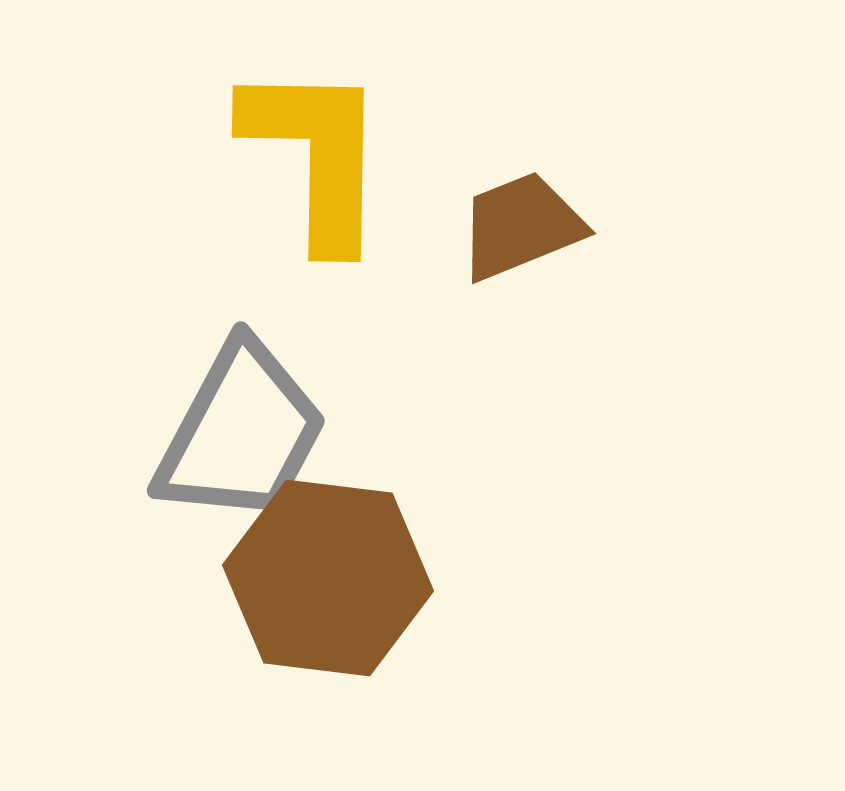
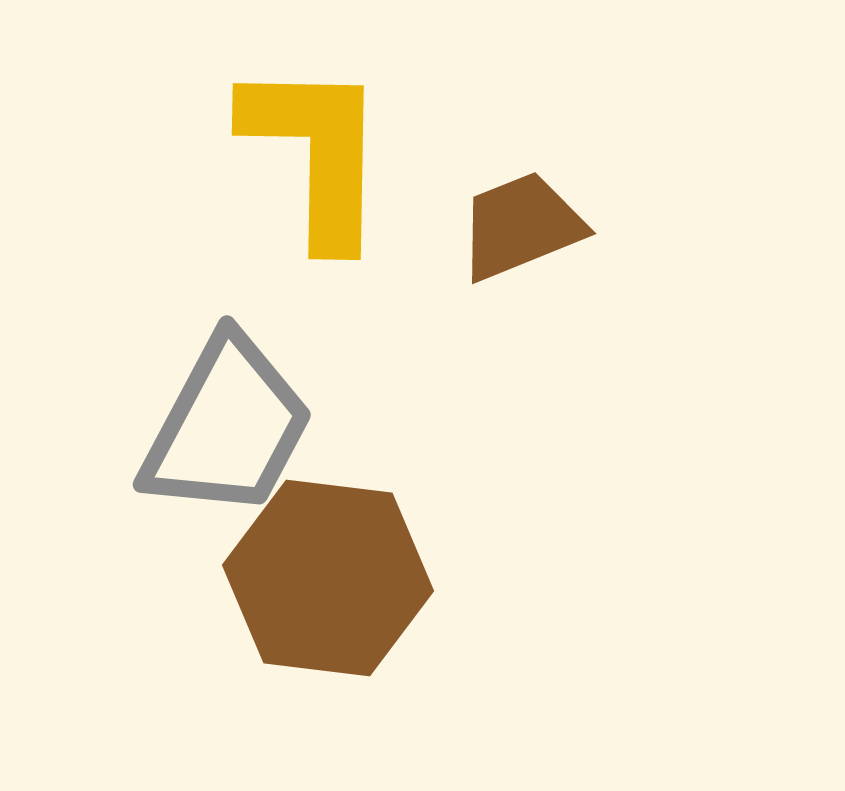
yellow L-shape: moved 2 px up
gray trapezoid: moved 14 px left, 6 px up
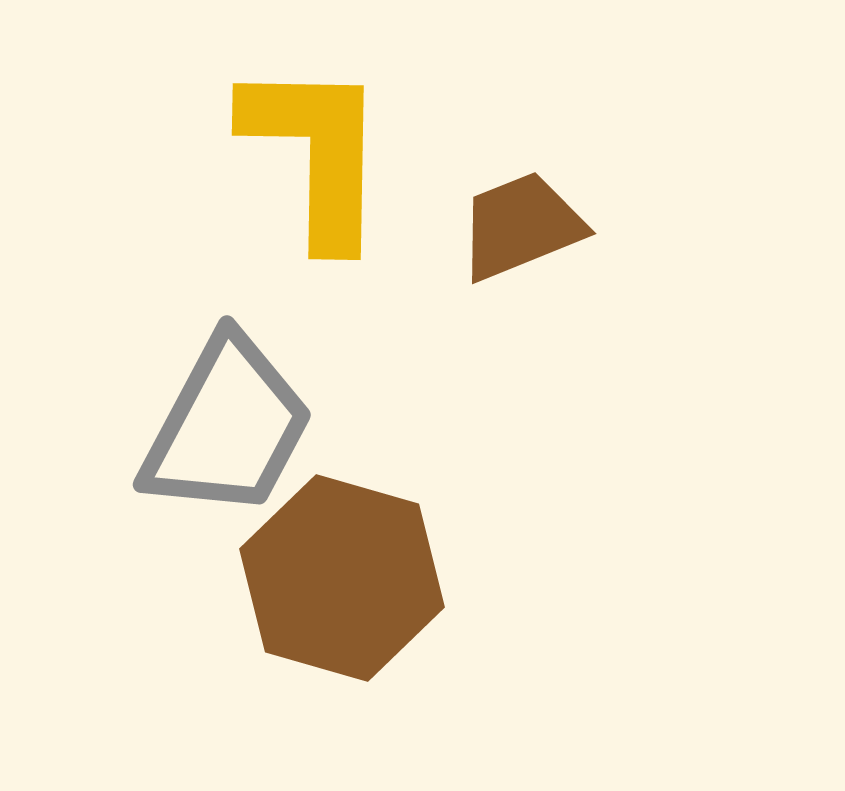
brown hexagon: moved 14 px right; rotated 9 degrees clockwise
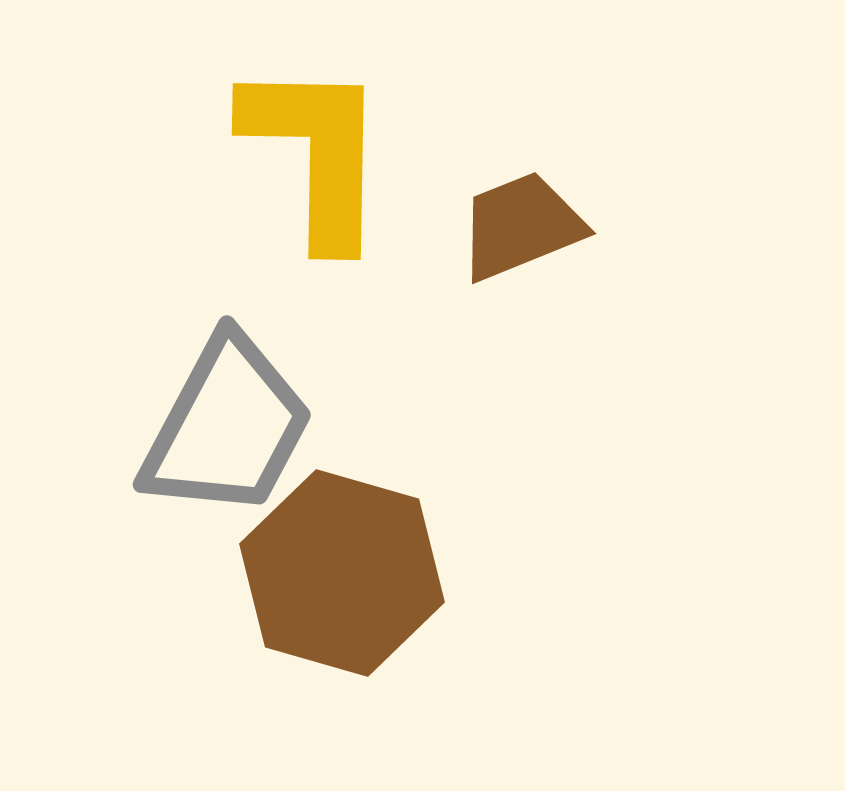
brown hexagon: moved 5 px up
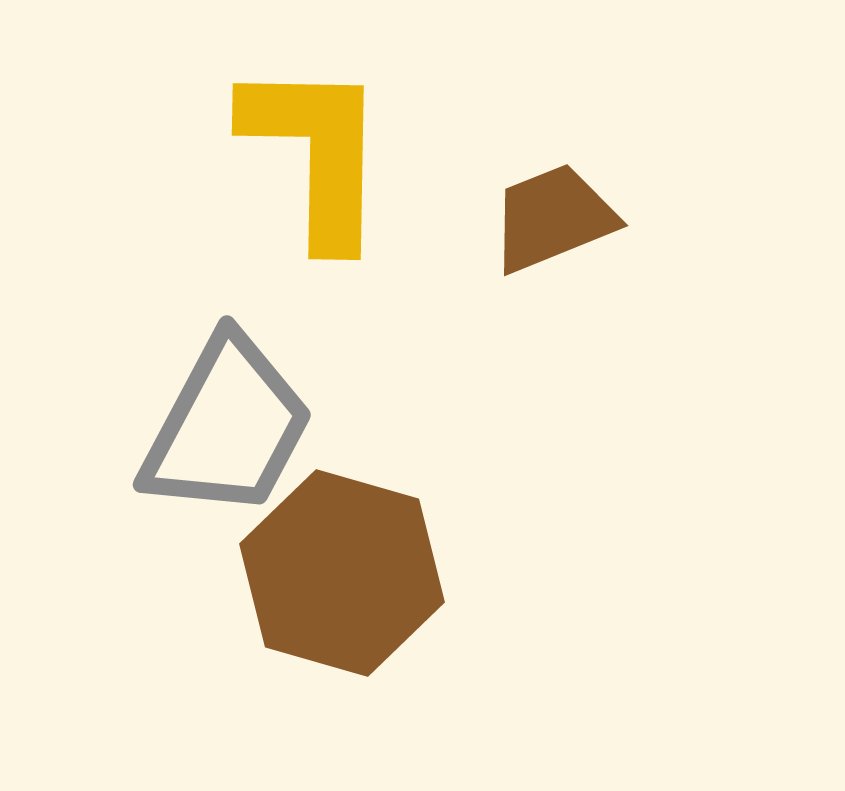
brown trapezoid: moved 32 px right, 8 px up
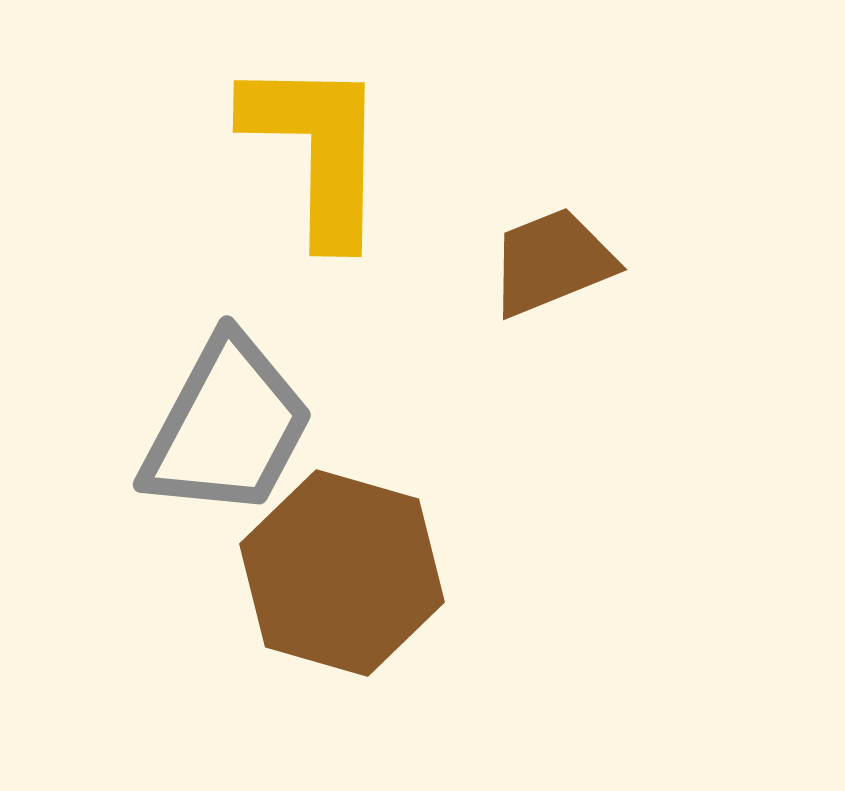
yellow L-shape: moved 1 px right, 3 px up
brown trapezoid: moved 1 px left, 44 px down
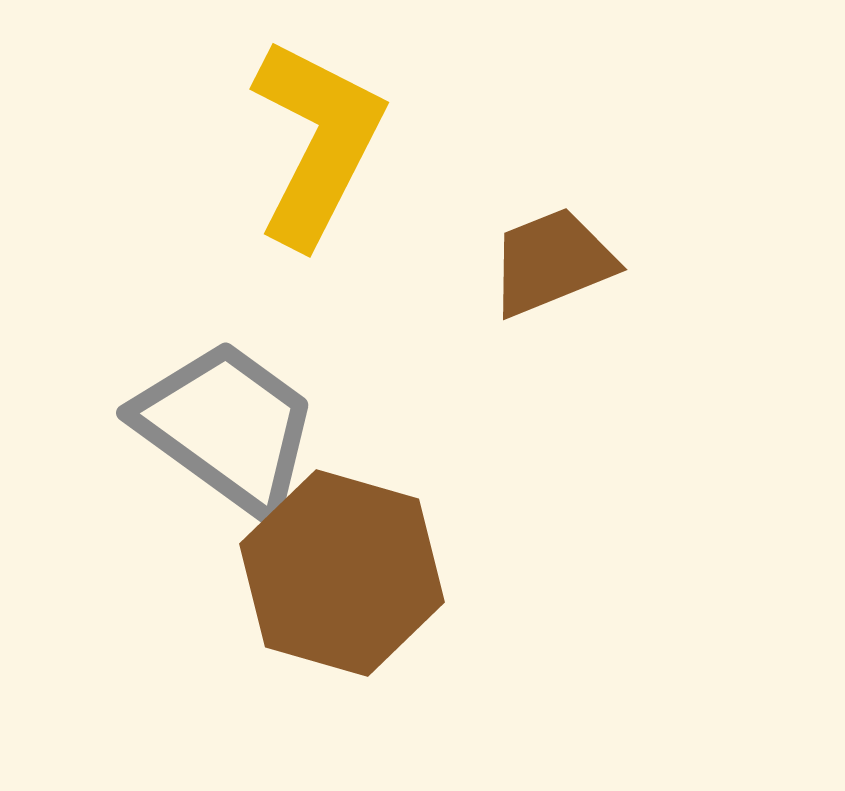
yellow L-shape: moved 8 px up; rotated 26 degrees clockwise
gray trapezoid: rotated 82 degrees counterclockwise
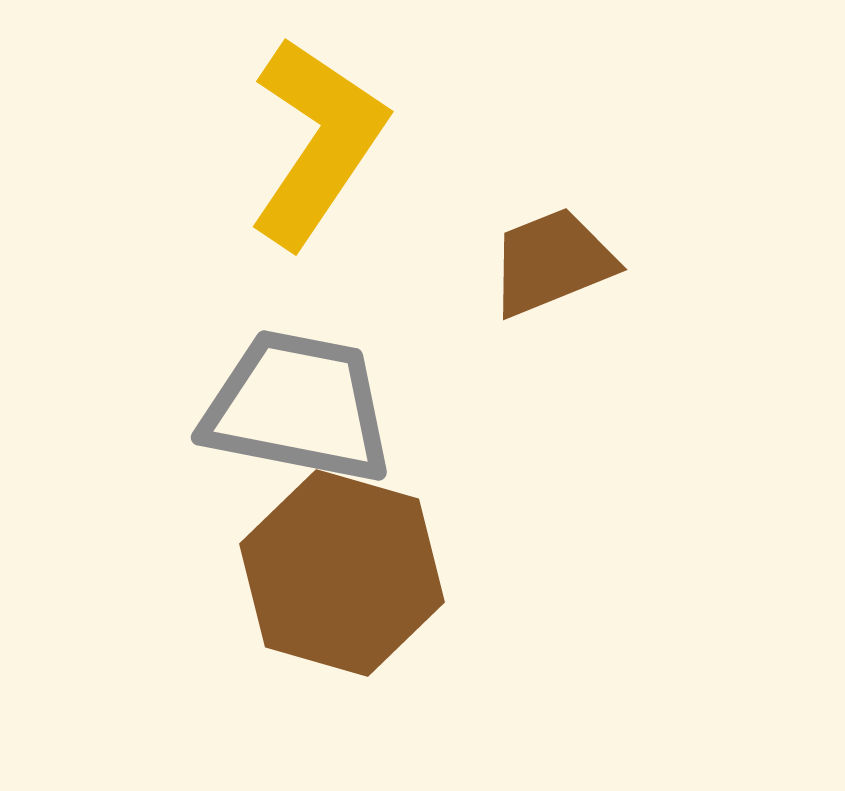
yellow L-shape: rotated 7 degrees clockwise
gray trapezoid: moved 71 px right, 20 px up; rotated 25 degrees counterclockwise
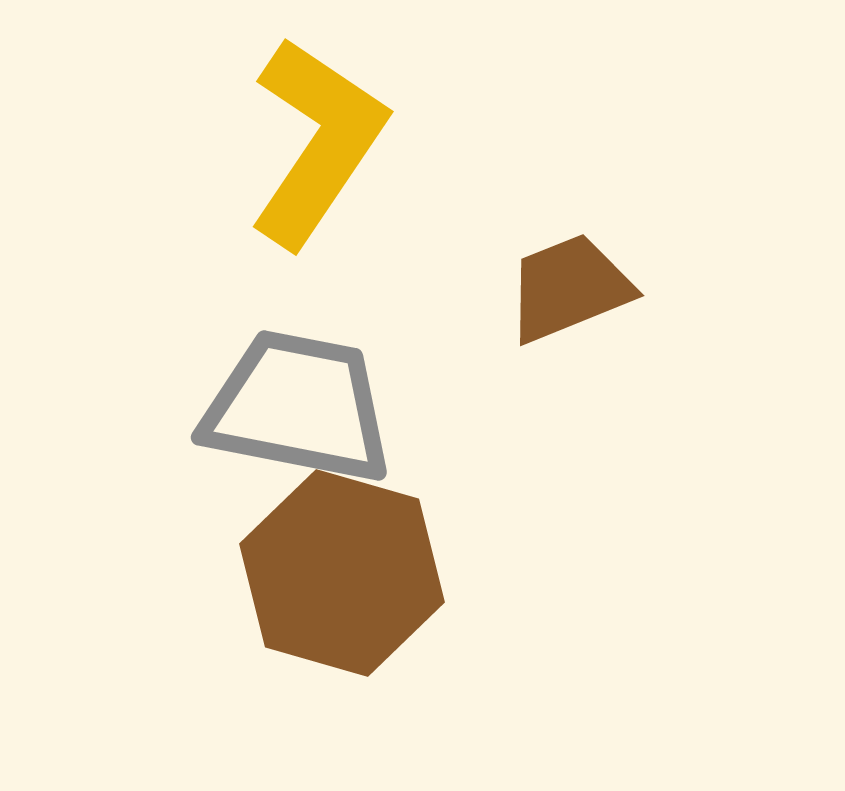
brown trapezoid: moved 17 px right, 26 px down
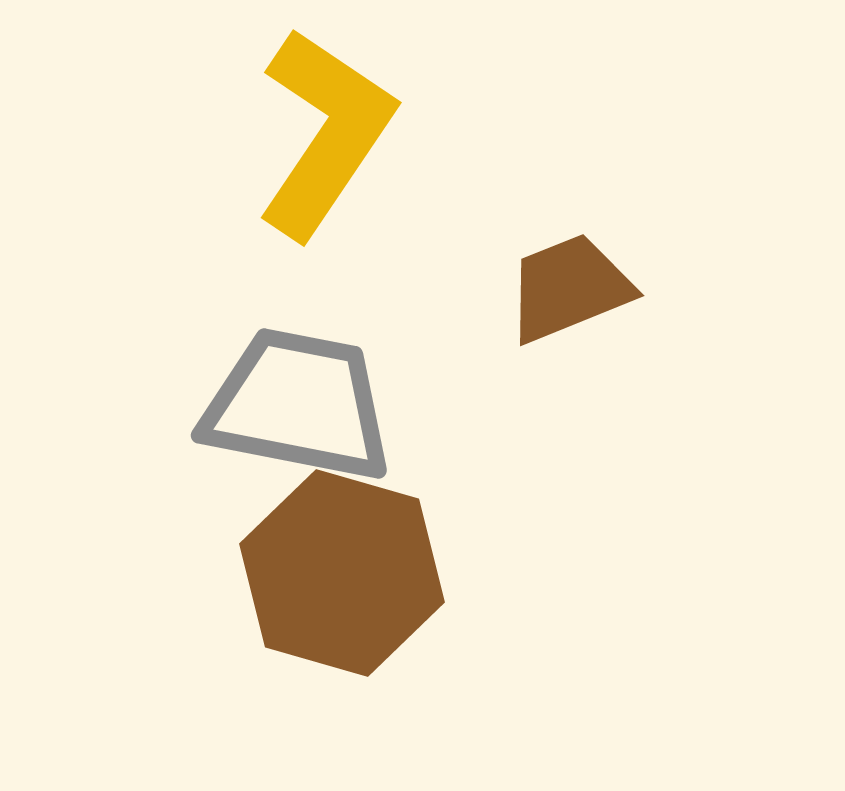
yellow L-shape: moved 8 px right, 9 px up
gray trapezoid: moved 2 px up
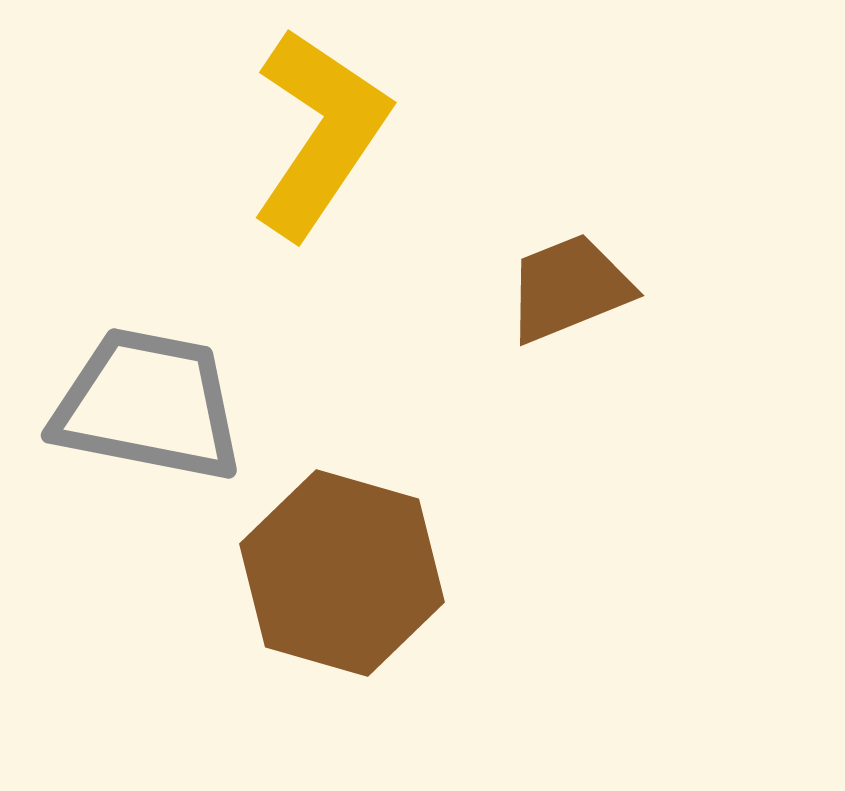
yellow L-shape: moved 5 px left
gray trapezoid: moved 150 px left
